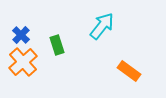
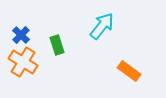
orange cross: rotated 16 degrees counterclockwise
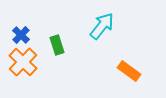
orange cross: rotated 12 degrees clockwise
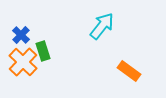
green rectangle: moved 14 px left, 6 px down
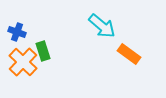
cyan arrow: rotated 92 degrees clockwise
blue cross: moved 4 px left, 3 px up; rotated 24 degrees counterclockwise
orange rectangle: moved 17 px up
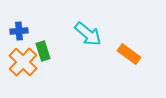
cyan arrow: moved 14 px left, 8 px down
blue cross: moved 2 px right, 1 px up; rotated 24 degrees counterclockwise
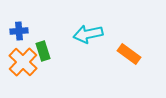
cyan arrow: rotated 128 degrees clockwise
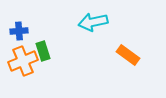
cyan arrow: moved 5 px right, 12 px up
orange rectangle: moved 1 px left, 1 px down
orange cross: moved 1 px up; rotated 24 degrees clockwise
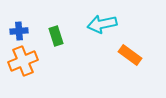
cyan arrow: moved 9 px right, 2 px down
green rectangle: moved 13 px right, 15 px up
orange rectangle: moved 2 px right
